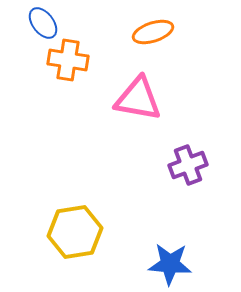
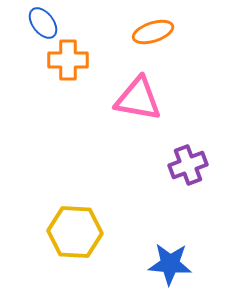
orange cross: rotated 9 degrees counterclockwise
yellow hexagon: rotated 12 degrees clockwise
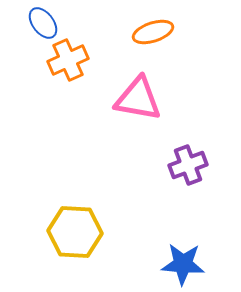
orange cross: rotated 24 degrees counterclockwise
blue star: moved 13 px right
